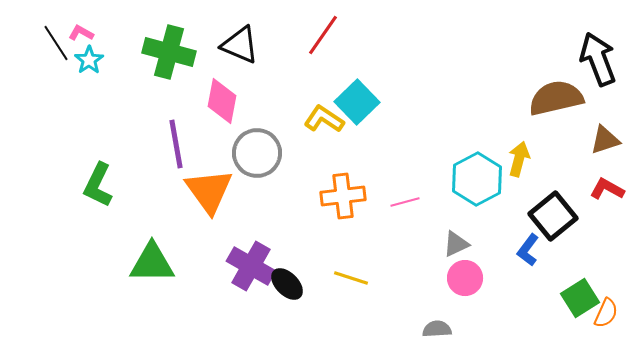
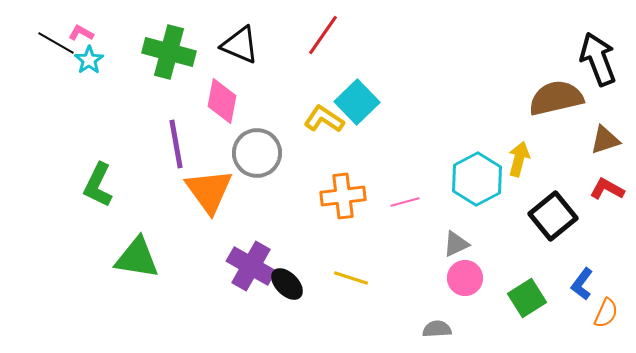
black line: rotated 27 degrees counterclockwise
blue L-shape: moved 54 px right, 34 px down
green triangle: moved 15 px left, 5 px up; rotated 9 degrees clockwise
green square: moved 53 px left
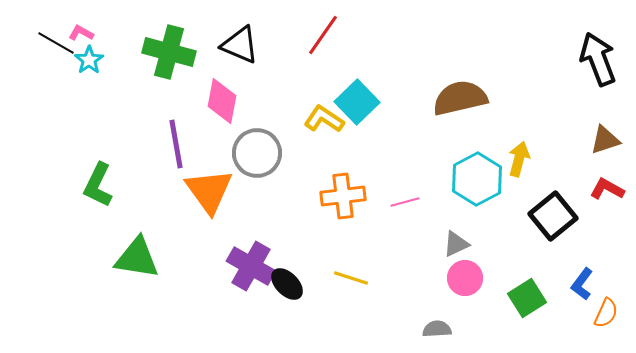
brown semicircle: moved 96 px left
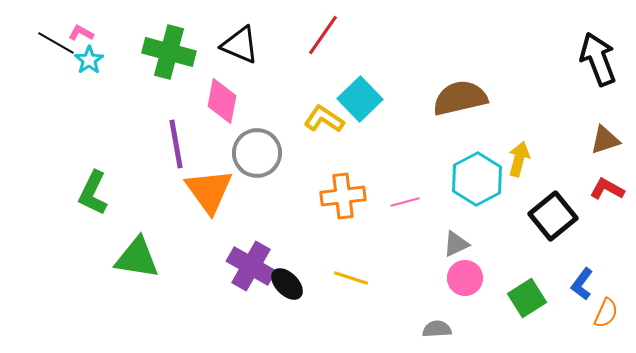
cyan square: moved 3 px right, 3 px up
green L-shape: moved 5 px left, 8 px down
